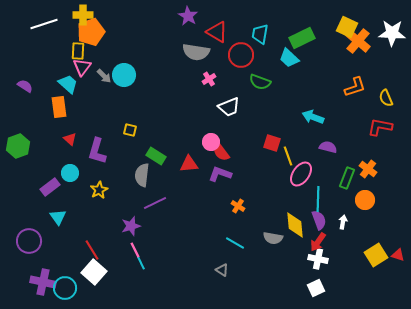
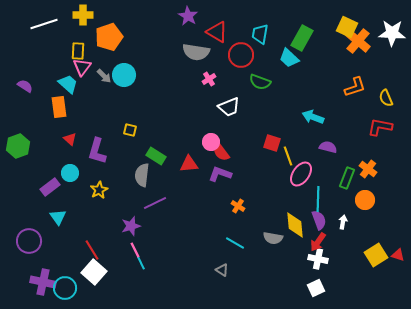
orange pentagon at (91, 32): moved 18 px right, 5 px down
green rectangle at (302, 38): rotated 35 degrees counterclockwise
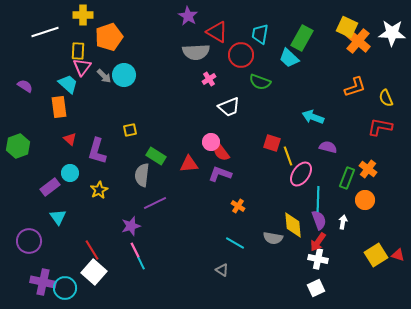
white line at (44, 24): moved 1 px right, 8 px down
gray semicircle at (196, 52): rotated 12 degrees counterclockwise
yellow square at (130, 130): rotated 24 degrees counterclockwise
yellow diamond at (295, 225): moved 2 px left
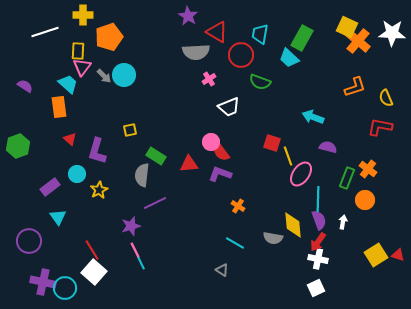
cyan circle at (70, 173): moved 7 px right, 1 px down
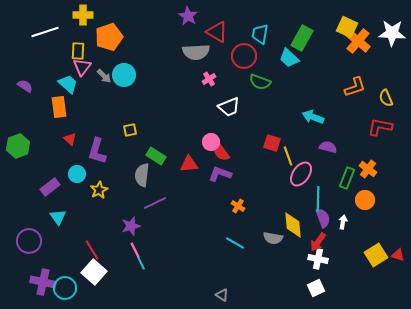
red circle at (241, 55): moved 3 px right, 1 px down
purple semicircle at (319, 220): moved 4 px right, 2 px up
gray triangle at (222, 270): moved 25 px down
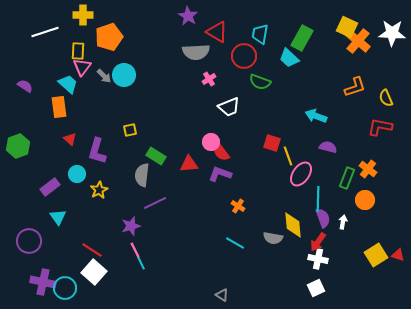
cyan arrow at (313, 117): moved 3 px right, 1 px up
red line at (92, 250): rotated 25 degrees counterclockwise
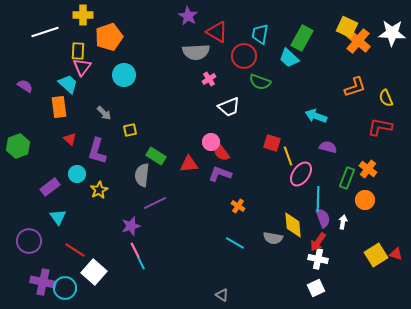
gray arrow at (104, 76): moved 37 px down
red line at (92, 250): moved 17 px left
red triangle at (398, 255): moved 2 px left, 1 px up
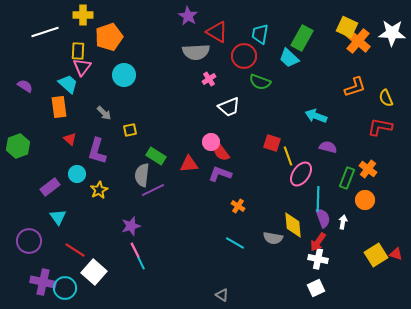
purple line at (155, 203): moved 2 px left, 13 px up
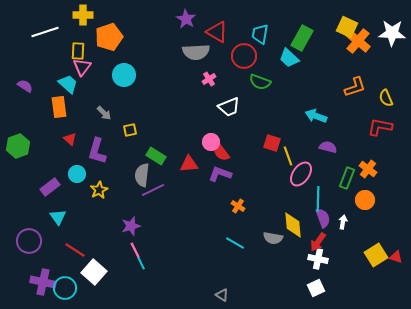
purple star at (188, 16): moved 2 px left, 3 px down
red triangle at (396, 254): moved 3 px down
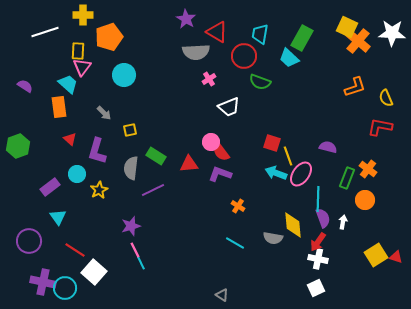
cyan arrow at (316, 116): moved 40 px left, 57 px down
gray semicircle at (142, 175): moved 11 px left, 7 px up
